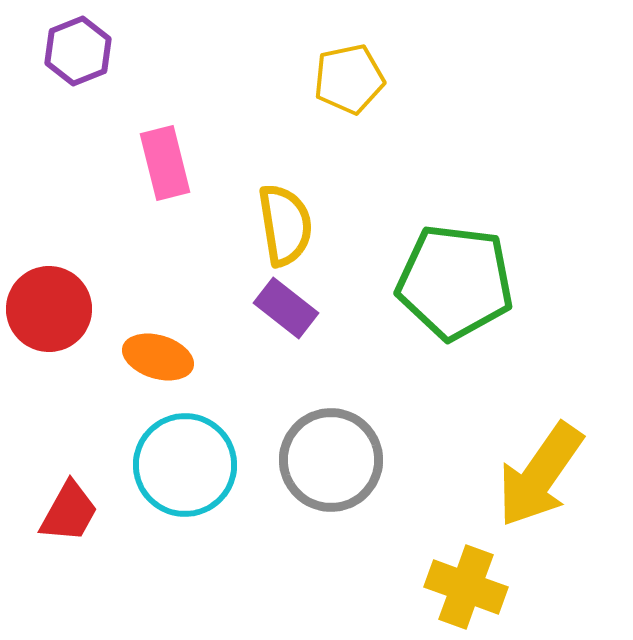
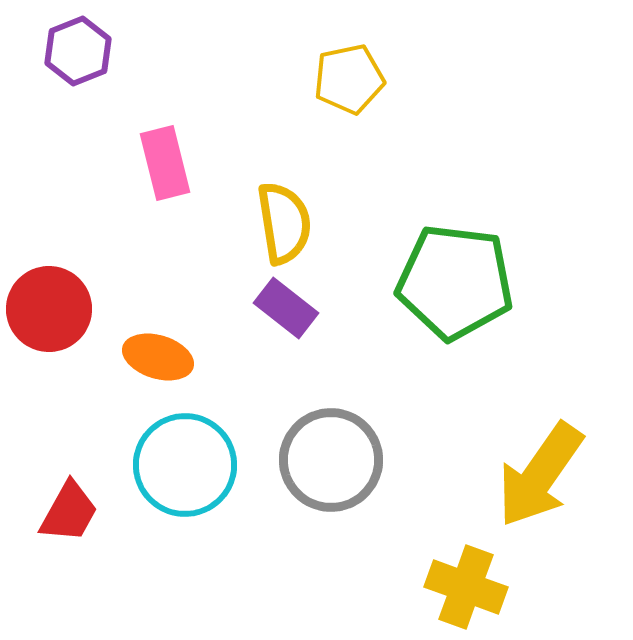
yellow semicircle: moved 1 px left, 2 px up
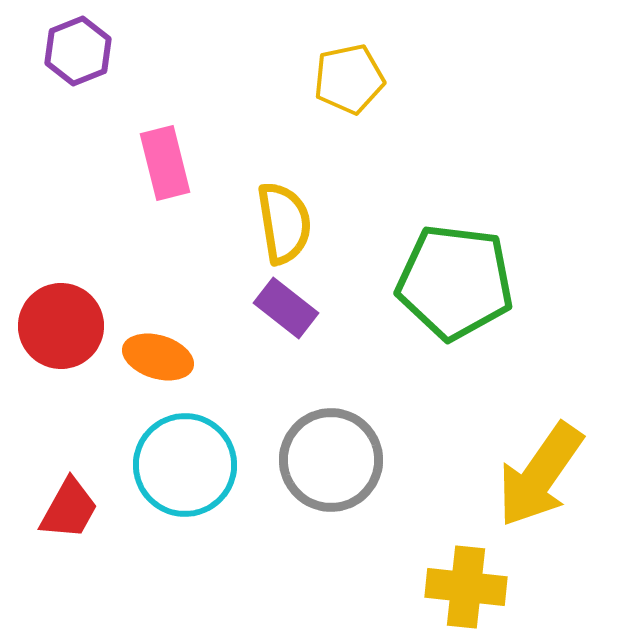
red circle: moved 12 px right, 17 px down
red trapezoid: moved 3 px up
yellow cross: rotated 14 degrees counterclockwise
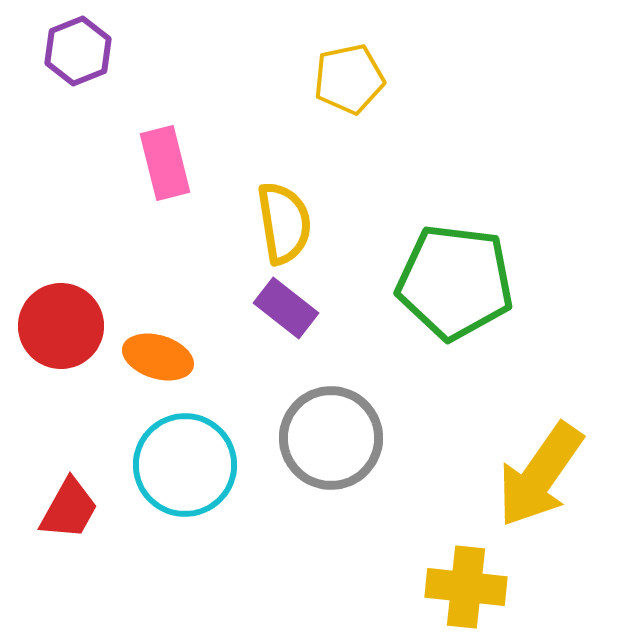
gray circle: moved 22 px up
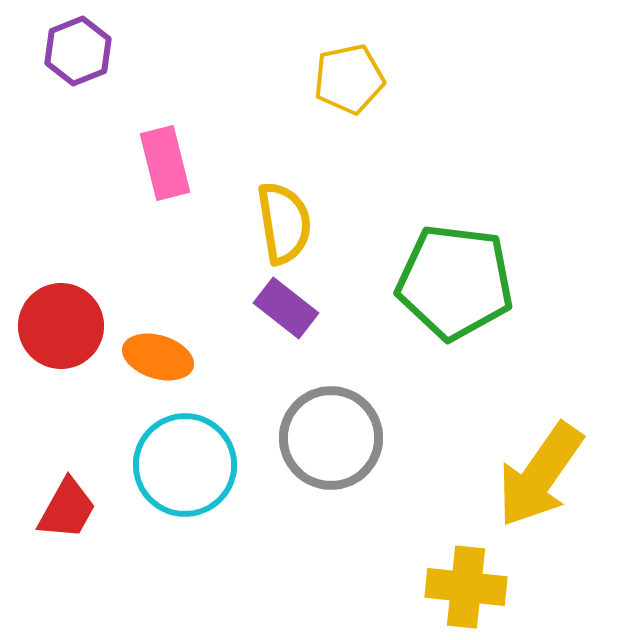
red trapezoid: moved 2 px left
